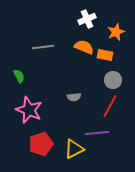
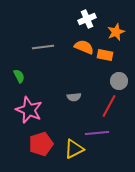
gray circle: moved 6 px right, 1 px down
red line: moved 1 px left
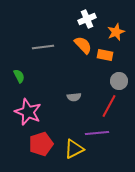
orange semicircle: moved 1 px left, 2 px up; rotated 24 degrees clockwise
pink star: moved 1 px left, 2 px down
